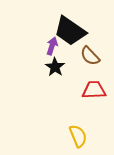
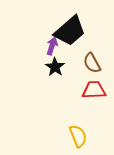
black trapezoid: rotated 76 degrees counterclockwise
brown semicircle: moved 2 px right, 7 px down; rotated 15 degrees clockwise
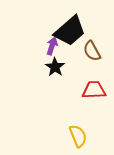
brown semicircle: moved 12 px up
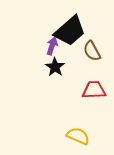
yellow semicircle: rotated 45 degrees counterclockwise
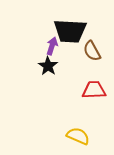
black trapezoid: rotated 44 degrees clockwise
black star: moved 7 px left, 1 px up
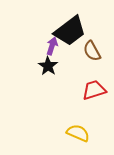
black trapezoid: rotated 40 degrees counterclockwise
red trapezoid: rotated 15 degrees counterclockwise
yellow semicircle: moved 3 px up
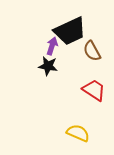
black trapezoid: rotated 12 degrees clockwise
black star: rotated 24 degrees counterclockwise
red trapezoid: rotated 50 degrees clockwise
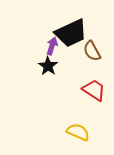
black trapezoid: moved 1 px right, 2 px down
black star: rotated 24 degrees clockwise
yellow semicircle: moved 1 px up
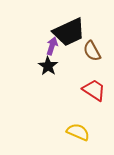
black trapezoid: moved 2 px left, 1 px up
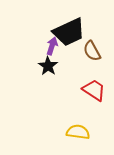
yellow semicircle: rotated 15 degrees counterclockwise
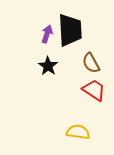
black trapezoid: moved 1 px right, 2 px up; rotated 68 degrees counterclockwise
purple arrow: moved 5 px left, 12 px up
brown semicircle: moved 1 px left, 12 px down
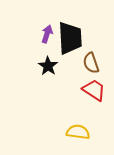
black trapezoid: moved 8 px down
brown semicircle: rotated 10 degrees clockwise
